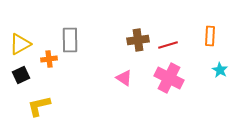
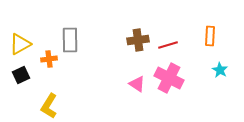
pink triangle: moved 13 px right, 6 px down
yellow L-shape: moved 10 px right; rotated 45 degrees counterclockwise
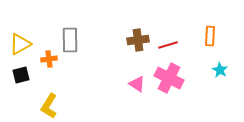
black square: rotated 12 degrees clockwise
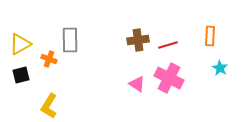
orange cross: rotated 28 degrees clockwise
cyan star: moved 2 px up
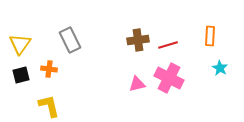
gray rectangle: rotated 25 degrees counterclockwise
yellow triangle: rotated 25 degrees counterclockwise
orange cross: moved 10 px down; rotated 14 degrees counterclockwise
pink triangle: rotated 48 degrees counterclockwise
yellow L-shape: rotated 135 degrees clockwise
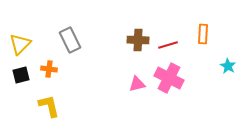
orange rectangle: moved 7 px left, 2 px up
brown cross: rotated 10 degrees clockwise
yellow triangle: rotated 10 degrees clockwise
cyan star: moved 8 px right, 2 px up
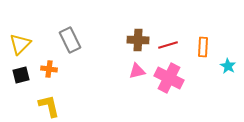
orange rectangle: moved 13 px down
pink triangle: moved 13 px up
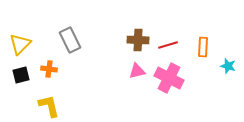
cyan star: rotated 14 degrees counterclockwise
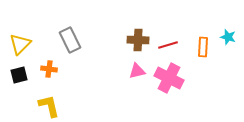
cyan star: moved 29 px up
black square: moved 2 px left
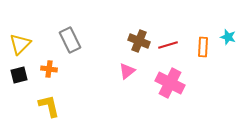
brown cross: moved 1 px right, 1 px down; rotated 20 degrees clockwise
pink triangle: moved 10 px left; rotated 24 degrees counterclockwise
pink cross: moved 1 px right, 5 px down
